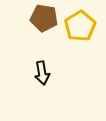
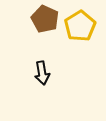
brown pentagon: moved 1 px right, 1 px down; rotated 16 degrees clockwise
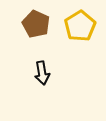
brown pentagon: moved 9 px left, 5 px down
